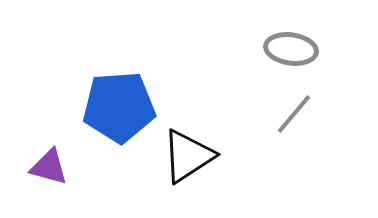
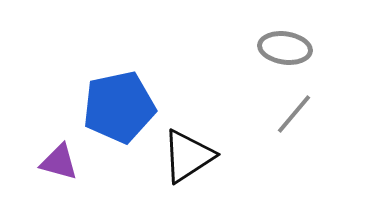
gray ellipse: moved 6 px left, 1 px up
blue pentagon: rotated 8 degrees counterclockwise
purple triangle: moved 10 px right, 5 px up
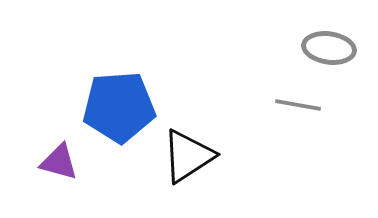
gray ellipse: moved 44 px right
blue pentagon: rotated 8 degrees clockwise
gray line: moved 4 px right, 9 px up; rotated 60 degrees clockwise
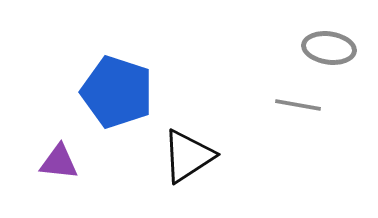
blue pentagon: moved 2 px left, 15 px up; rotated 22 degrees clockwise
purple triangle: rotated 9 degrees counterclockwise
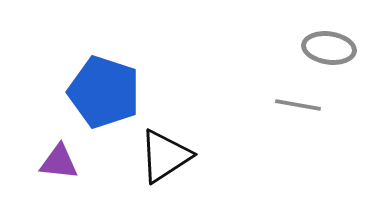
blue pentagon: moved 13 px left
black triangle: moved 23 px left
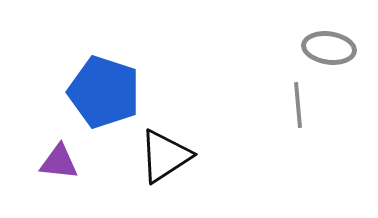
gray line: rotated 75 degrees clockwise
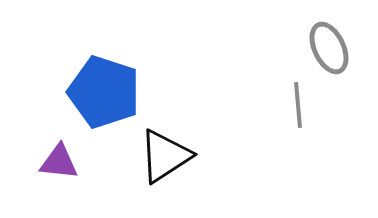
gray ellipse: rotated 57 degrees clockwise
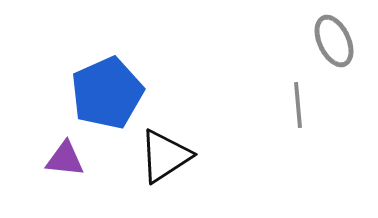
gray ellipse: moved 5 px right, 7 px up
blue pentagon: moved 3 px right, 1 px down; rotated 30 degrees clockwise
purple triangle: moved 6 px right, 3 px up
